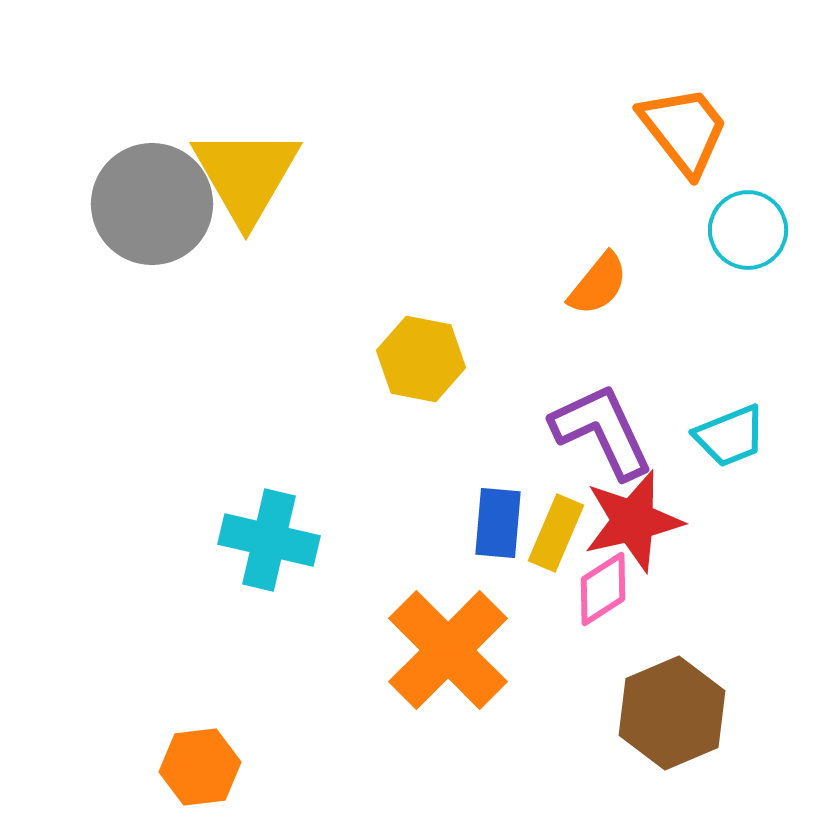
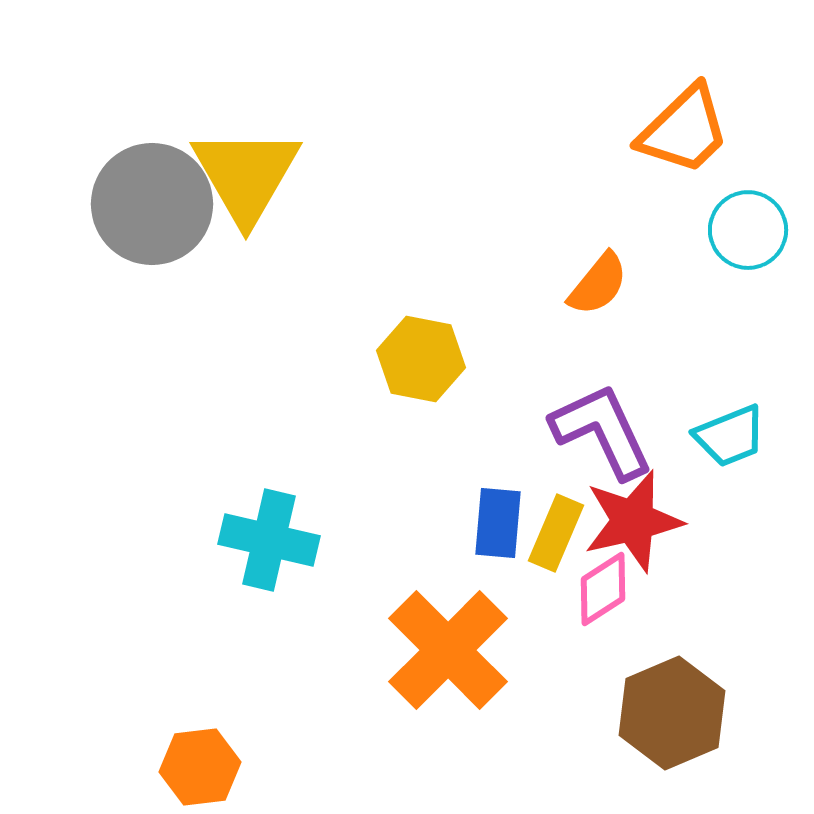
orange trapezoid: rotated 84 degrees clockwise
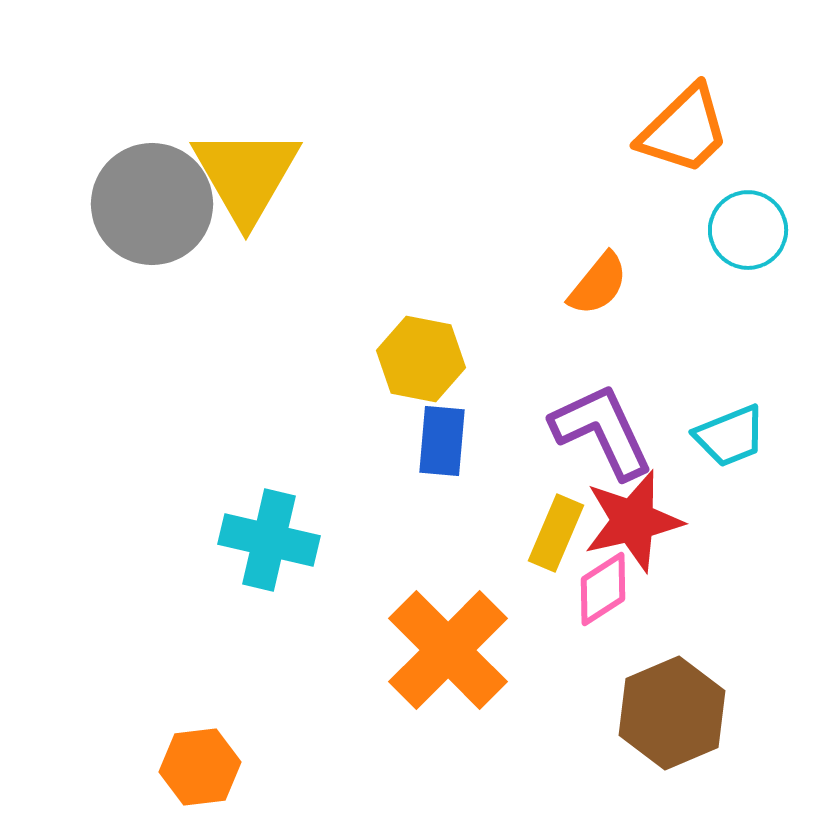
blue rectangle: moved 56 px left, 82 px up
